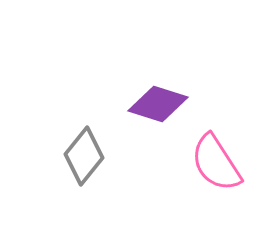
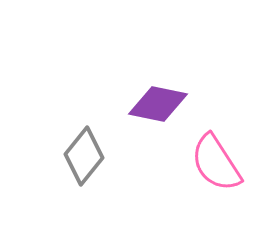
purple diamond: rotated 6 degrees counterclockwise
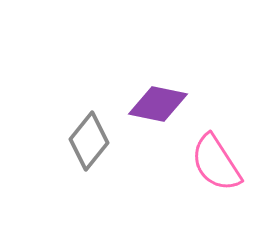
gray diamond: moved 5 px right, 15 px up
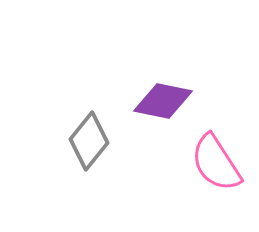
purple diamond: moved 5 px right, 3 px up
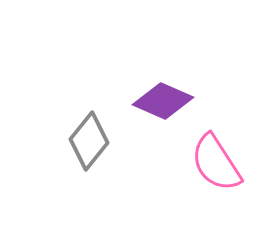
purple diamond: rotated 12 degrees clockwise
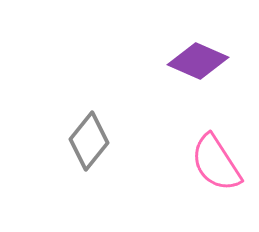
purple diamond: moved 35 px right, 40 px up
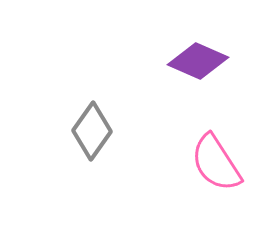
gray diamond: moved 3 px right, 10 px up; rotated 4 degrees counterclockwise
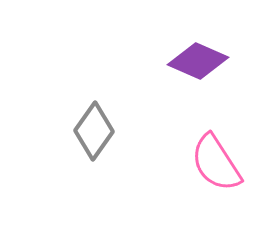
gray diamond: moved 2 px right
